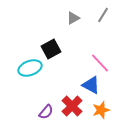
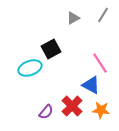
pink line: rotated 10 degrees clockwise
orange star: rotated 24 degrees clockwise
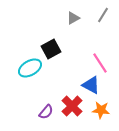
cyan ellipse: rotated 10 degrees counterclockwise
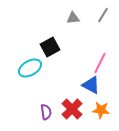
gray triangle: rotated 24 degrees clockwise
black square: moved 1 px left, 2 px up
pink line: rotated 60 degrees clockwise
red cross: moved 3 px down
purple semicircle: rotated 49 degrees counterclockwise
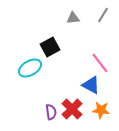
pink line: rotated 65 degrees counterclockwise
purple semicircle: moved 5 px right
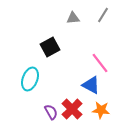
cyan ellipse: moved 11 px down; rotated 40 degrees counterclockwise
purple semicircle: rotated 21 degrees counterclockwise
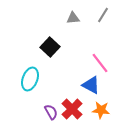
black square: rotated 18 degrees counterclockwise
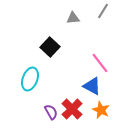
gray line: moved 4 px up
blue triangle: moved 1 px right, 1 px down
orange star: rotated 18 degrees clockwise
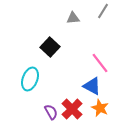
orange star: moved 1 px left, 2 px up
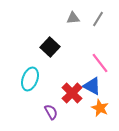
gray line: moved 5 px left, 8 px down
red cross: moved 16 px up
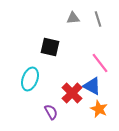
gray line: rotated 49 degrees counterclockwise
black square: rotated 30 degrees counterclockwise
orange star: moved 1 px left, 1 px down
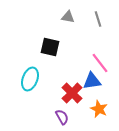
gray triangle: moved 5 px left, 1 px up; rotated 16 degrees clockwise
blue triangle: moved 5 px up; rotated 36 degrees counterclockwise
purple semicircle: moved 11 px right, 5 px down
